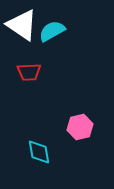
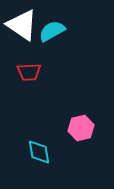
pink hexagon: moved 1 px right, 1 px down
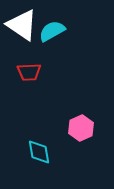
pink hexagon: rotated 10 degrees counterclockwise
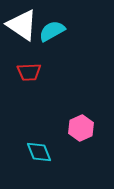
cyan diamond: rotated 12 degrees counterclockwise
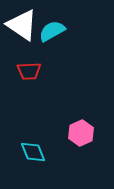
red trapezoid: moved 1 px up
pink hexagon: moved 5 px down
cyan diamond: moved 6 px left
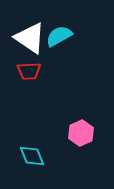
white triangle: moved 8 px right, 13 px down
cyan semicircle: moved 7 px right, 5 px down
cyan diamond: moved 1 px left, 4 px down
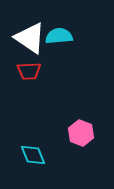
cyan semicircle: rotated 24 degrees clockwise
pink hexagon: rotated 15 degrees counterclockwise
cyan diamond: moved 1 px right, 1 px up
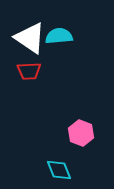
cyan diamond: moved 26 px right, 15 px down
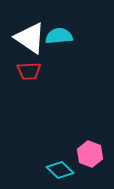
pink hexagon: moved 9 px right, 21 px down
cyan diamond: moved 1 px right; rotated 24 degrees counterclockwise
